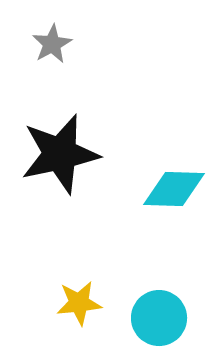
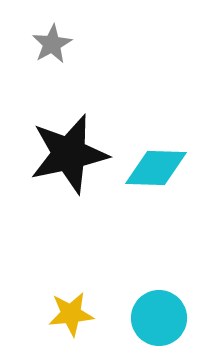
black star: moved 9 px right
cyan diamond: moved 18 px left, 21 px up
yellow star: moved 8 px left, 11 px down
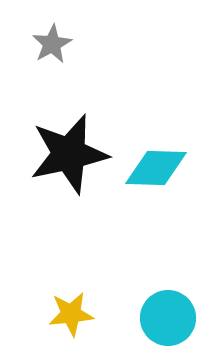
cyan circle: moved 9 px right
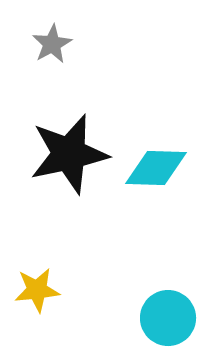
yellow star: moved 34 px left, 24 px up
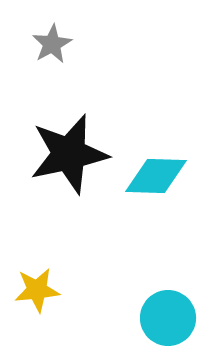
cyan diamond: moved 8 px down
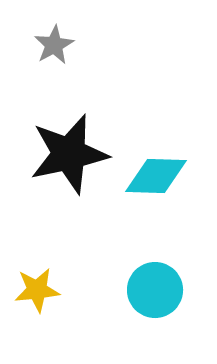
gray star: moved 2 px right, 1 px down
cyan circle: moved 13 px left, 28 px up
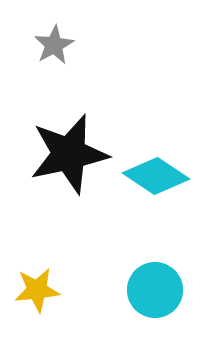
cyan diamond: rotated 32 degrees clockwise
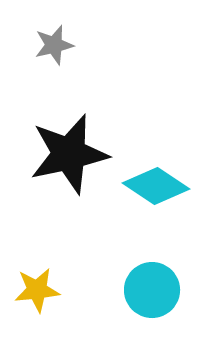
gray star: rotated 15 degrees clockwise
cyan diamond: moved 10 px down
cyan circle: moved 3 px left
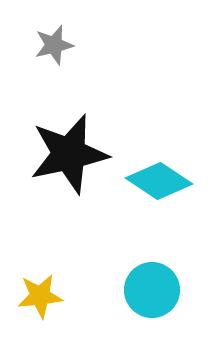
cyan diamond: moved 3 px right, 5 px up
yellow star: moved 3 px right, 6 px down
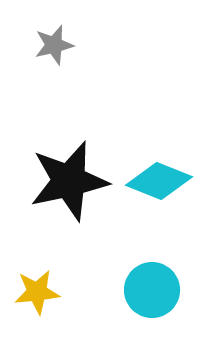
black star: moved 27 px down
cyan diamond: rotated 12 degrees counterclockwise
yellow star: moved 3 px left, 4 px up
